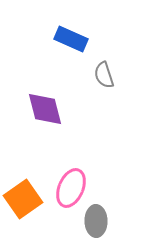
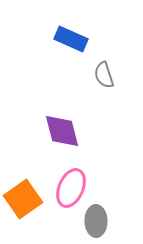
purple diamond: moved 17 px right, 22 px down
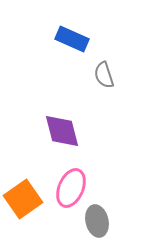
blue rectangle: moved 1 px right
gray ellipse: moved 1 px right; rotated 12 degrees counterclockwise
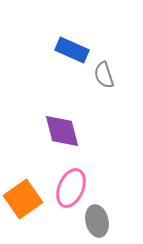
blue rectangle: moved 11 px down
